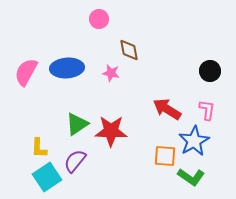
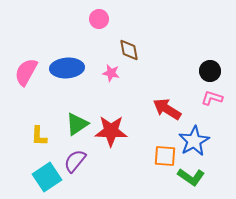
pink L-shape: moved 5 px right, 12 px up; rotated 80 degrees counterclockwise
yellow L-shape: moved 12 px up
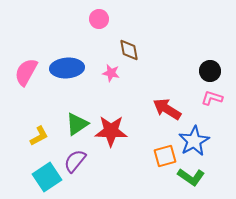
yellow L-shape: rotated 120 degrees counterclockwise
orange square: rotated 20 degrees counterclockwise
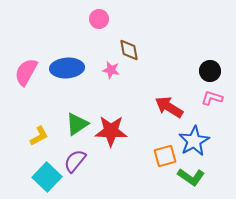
pink star: moved 3 px up
red arrow: moved 2 px right, 2 px up
cyan square: rotated 12 degrees counterclockwise
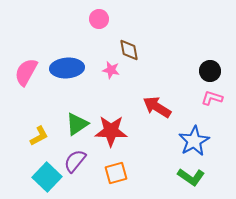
red arrow: moved 12 px left
orange square: moved 49 px left, 17 px down
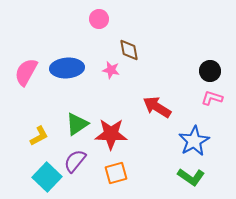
red star: moved 3 px down
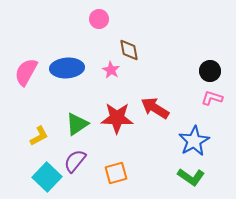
pink star: rotated 18 degrees clockwise
red arrow: moved 2 px left, 1 px down
red star: moved 6 px right, 16 px up
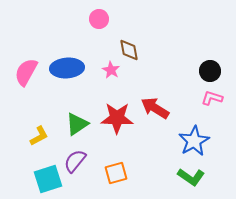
cyan square: moved 1 px right, 2 px down; rotated 28 degrees clockwise
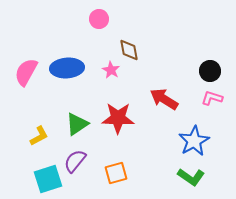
red arrow: moved 9 px right, 9 px up
red star: moved 1 px right
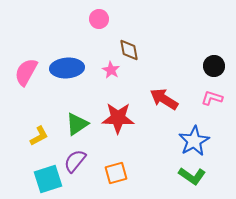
black circle: moved 4 px right, 5 px up
green L-shape: moved 1 px right, 1 px up
